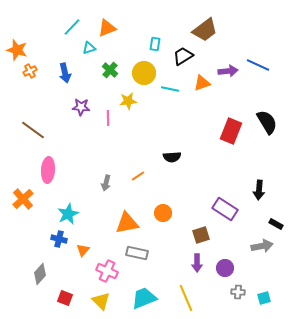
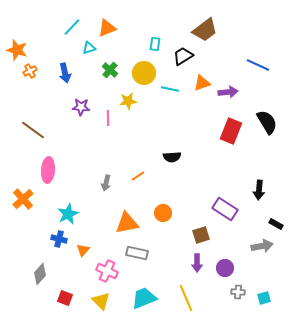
purple arrow at (228, 71): moved 21 px down
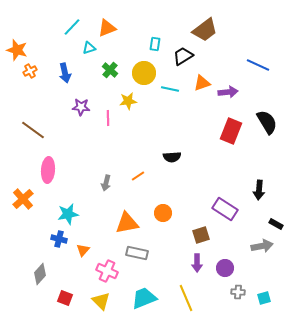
cyan star at (68, 214): rotated 15 degrees clockwise
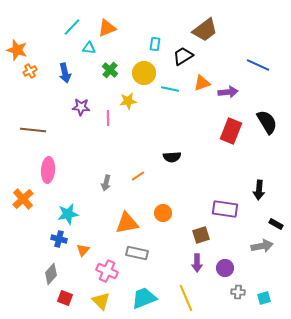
cyan triangle at (89, 48): rotated 24 degrees clockwise
brown line at (33, 130): rotated 30 degrees counterclockwise
purple rectangle at (225, 209): rotated 25 degrees counterclockwise
gray diamond at (40, 274): moved 11 px right
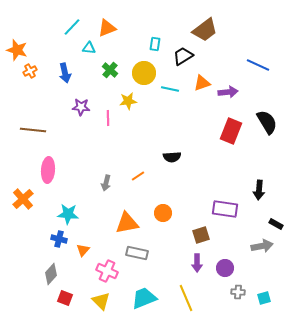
cyan star at (68, 214): rotated 15 degrees clockwise
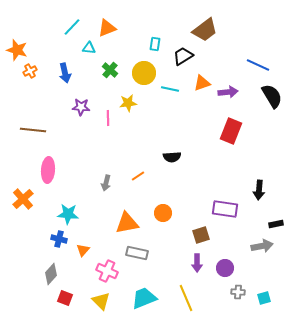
yellow star at (128, 101): moved 2 px down
black semicircle at (267, 122): moved 5 px right, 26 px up
black rectangle at (276, 224): rotated 40 degrees counterclockwise
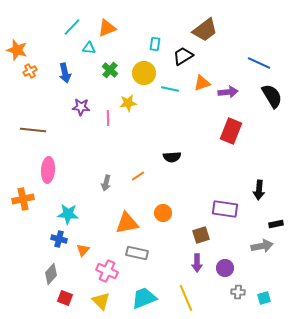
blue line at (258, 65): moved 1 px right, 2 px up
orange cross at (23, 199): rotated 30 degrees clockwise
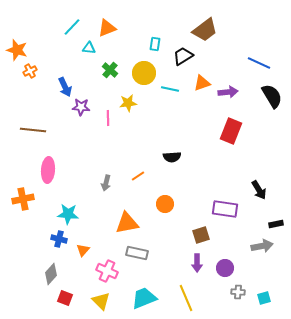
blue arrow at (65, 73): moved 14 px down; rotated 12 degrees counterclockwise
black arrow at (259, 190): rotated 36 degrees counterclockwise
orange circle at (163, 213): moved 2 px right, 9 px up
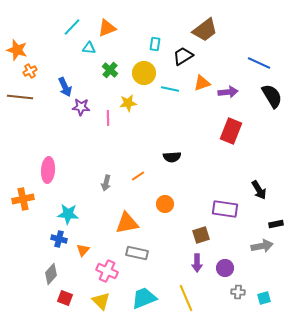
brown line at (33, 130): moved 13 px left, 33 px up
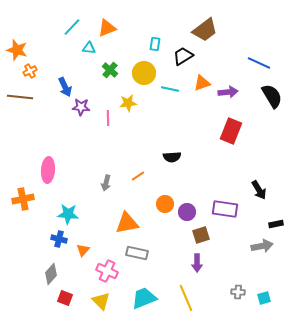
purple circle at (225, 268): moved 38 px left, 56 px up
